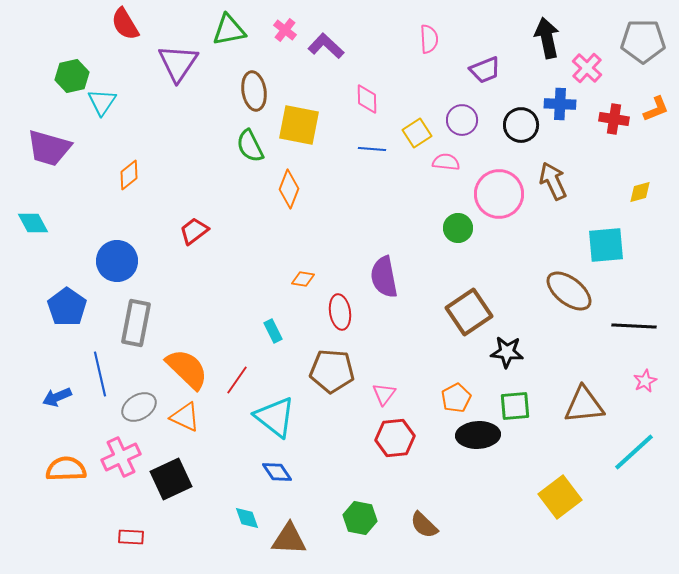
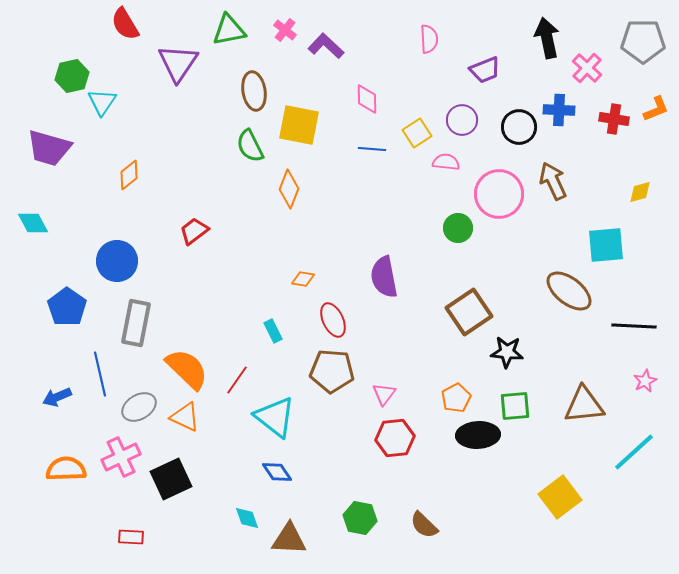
blue cross at (560, 104): moved 1 px left, 6 px down
black circle at (521, 125): moved 2 px left, 2 px down
red ellipse at (340, 312): moved 7 px left, 8 px down; rotated 16 degrees counterclockwise
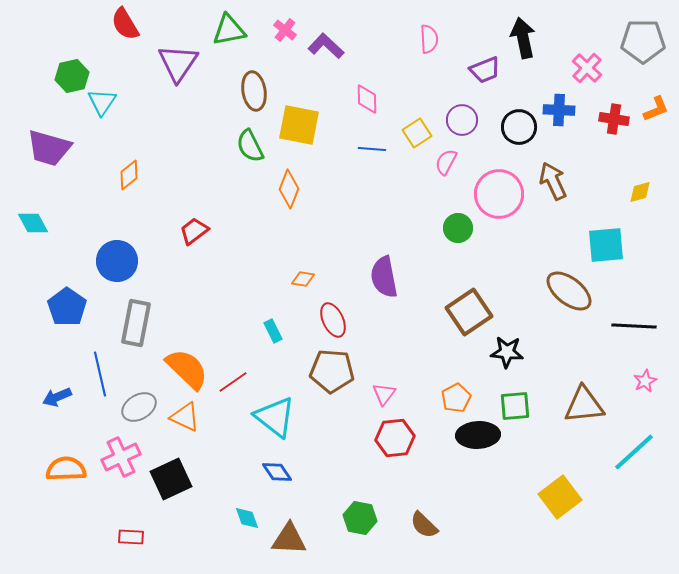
black arrow at (547, 38): moved 24 px left
pink semicircle at (446, 162): rotated 68 degrees counterclockwise
red line at (237, 380): moved 4 px left, 2 px down; rotated 20 degrees clockwise
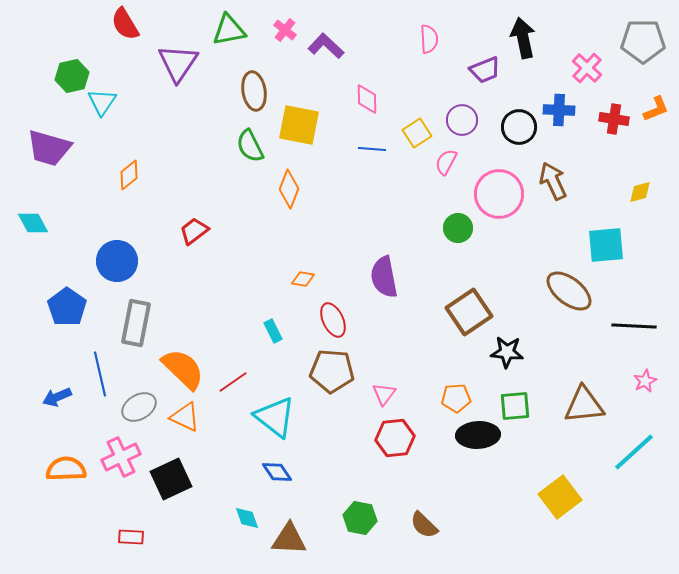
orange semicircle at (187, 369): moved 4 px left
orange pentagon at (456, 398): rotated 24 degrees clockwise
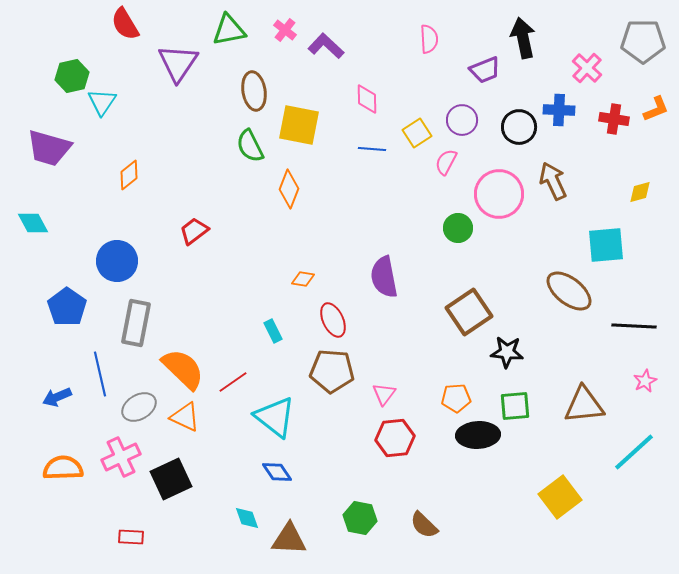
orange semicircle at (66, 469): moved 3 px left, 1 px up
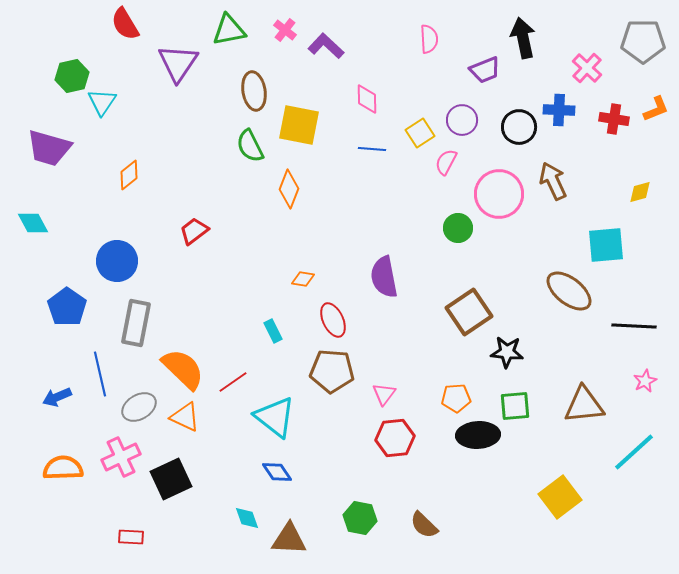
yellow square at (417, 133): moved 3 px right
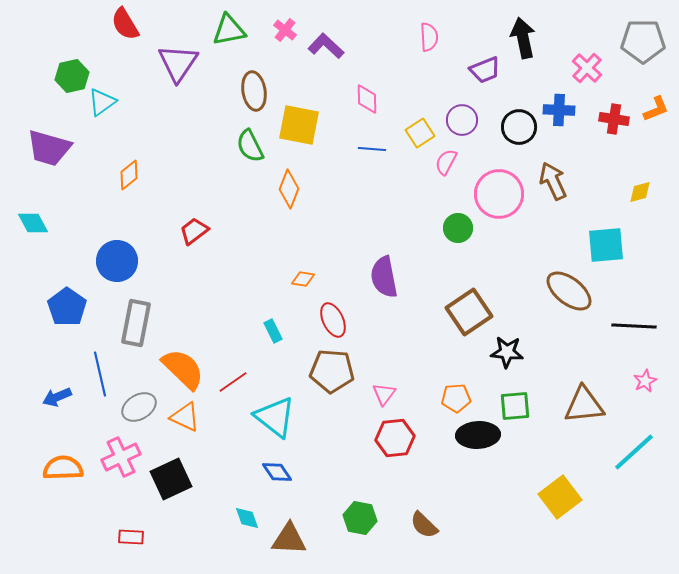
pink semicircle at (429, 39): moved 2 px up
cyan triangle at (102, 102): rotated 20 degrees clockwise
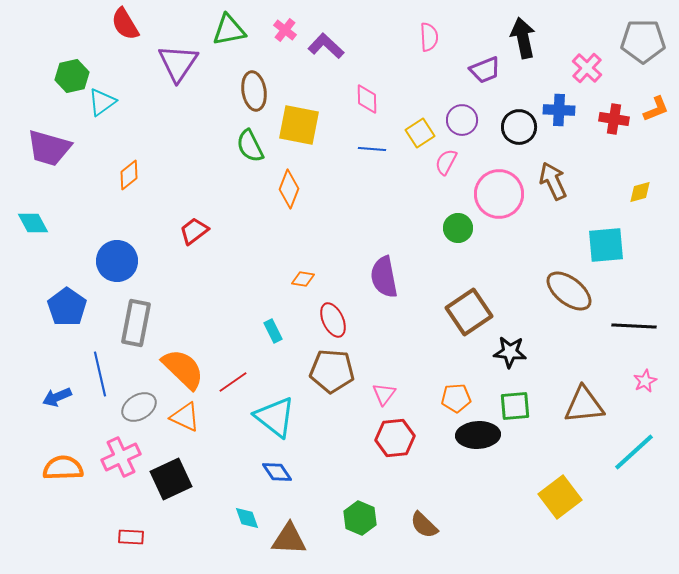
black star at (507, 352): moved 3 px right
green hexagon at (360, 518): rotated 12 degrees clockwise
